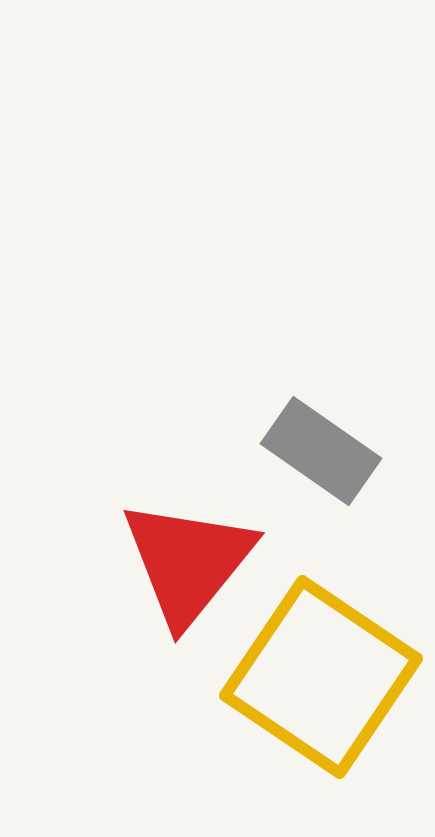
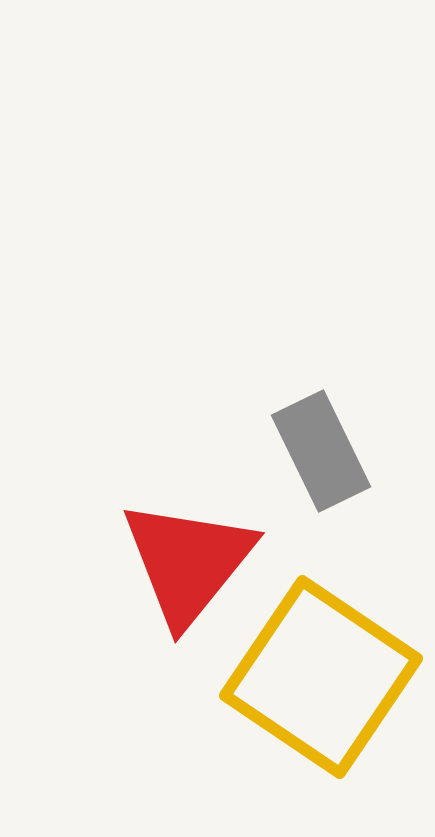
gray rectangle: rotated 29 degrees clockwise
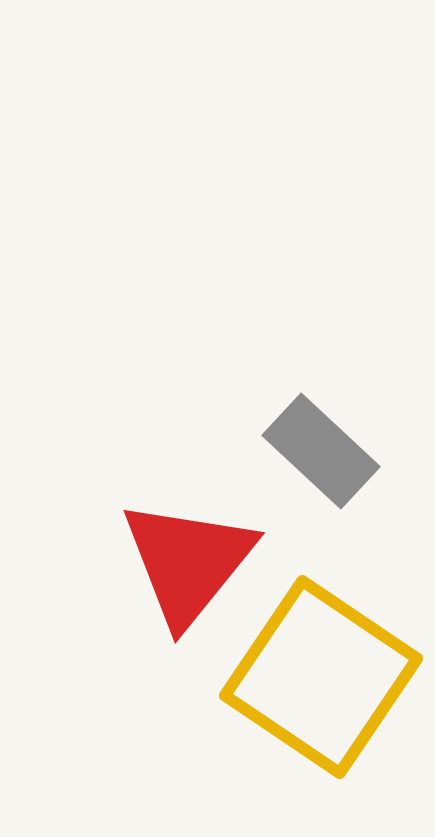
gray rectangle: rotated 21 degrees counterclockwise
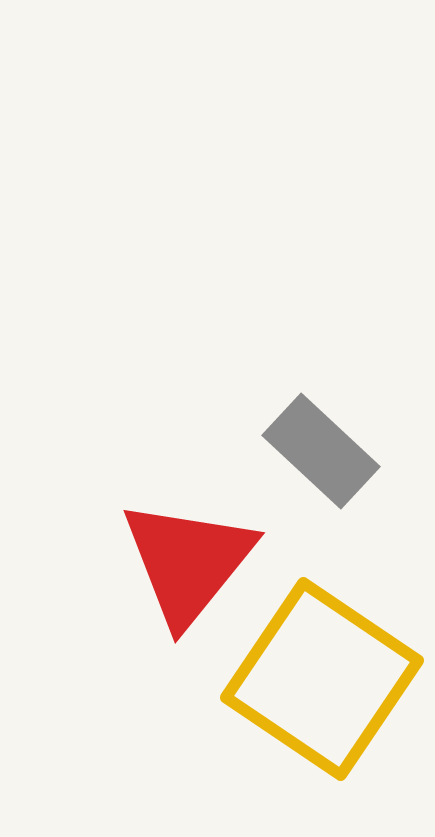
yellow square: moved 1 px right, 2 px down
